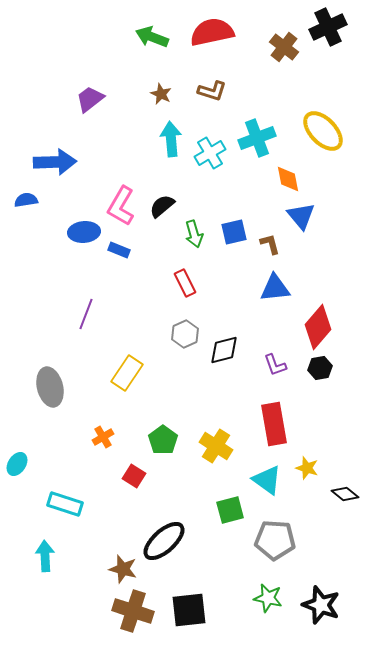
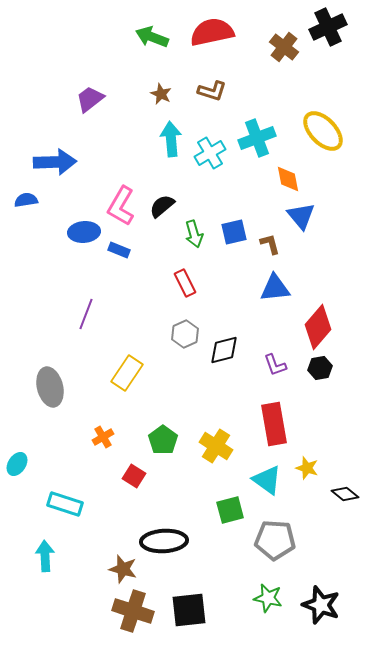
black ellipse at (164, 541): rotated 39 degrees clockwise
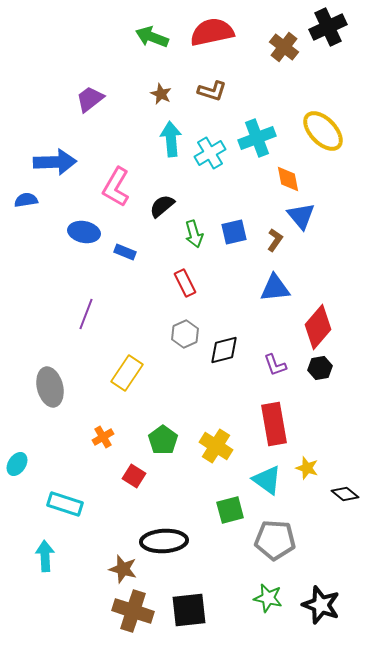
pink L-shape at (121, 206): moved 5 px left, 19 px up
blue ellipse at (84, 232): rotated 16 degrees clockwise
brown L-shape at (270, 244): moved 5 px right, 4 px up; rotated 50 degrees clockwise
blue rectangle at (119, 250): moved 6 px right, 2 px down
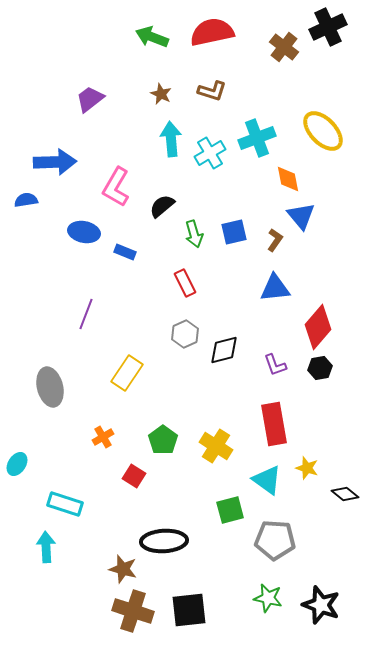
cyan arrow at (45, 556): moved 1 px right, 9 px up
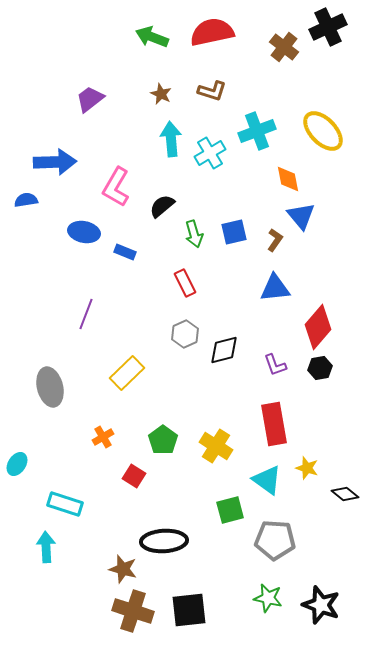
cyan cross at (257, 138): moved 7 px up
yellow rectangle at (127, 373): rotated 12 degrees clockwise
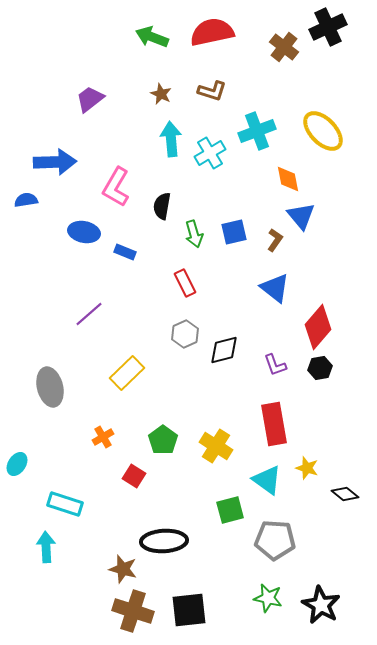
black semicircle at (162, 206): rotated 40 degrees counterclockwise
blue triangle at (275, 288): rotated 44 degrees clockwise
purple line at (86, 314): moved 3 px right; rotated 28 degrees clockwise
black star at (321, 605): rotated 9 degrees clockwise
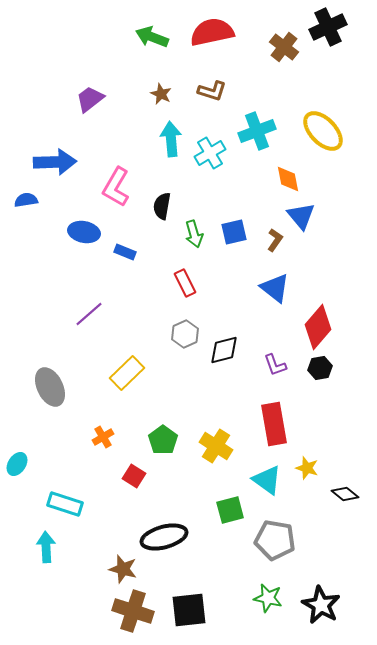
gray ellipse at (50, 387): rotated 12 degrees counterclockwise
gray pentagon at (275, 540): rotated 6 degrees clockwise
black ellipse at (164, 541): moved 4 px up; rotated 12 degrees counterclockwise
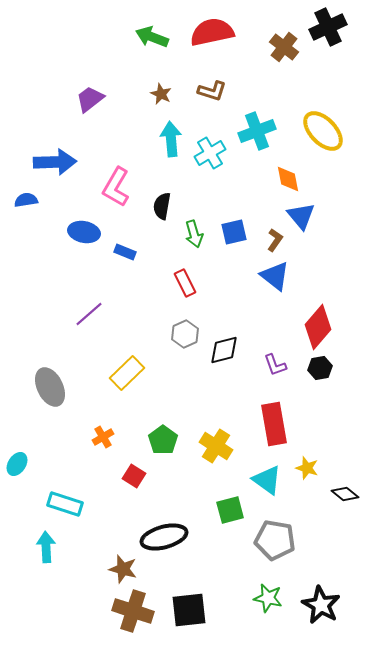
blue triangle at (275, 288): moved 12 px up
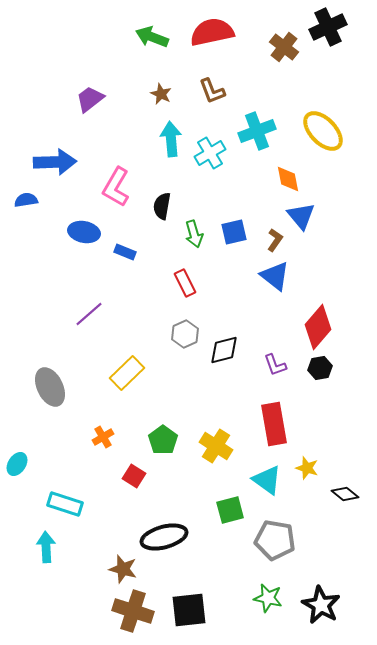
brown L-shape at (212, 91): rotated 52 degrees clockwise
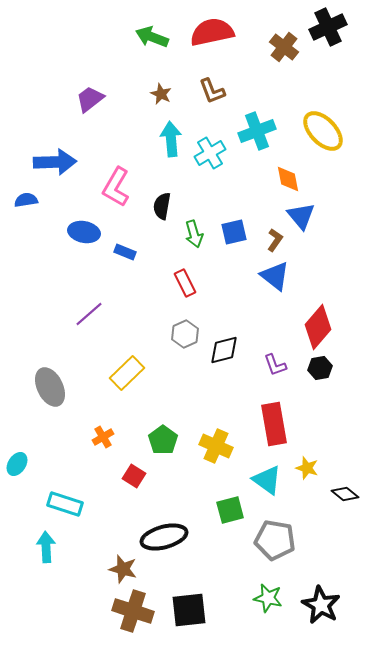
yellow cross at (216, 446): rotated 8 degrees counterclockwise
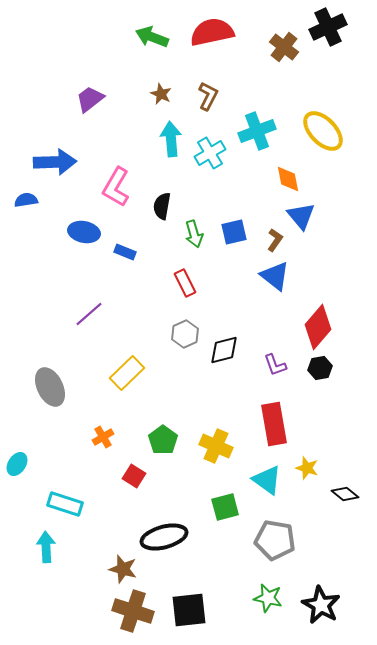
brown L-shape at (212, 91): moved 4 px left, 5 px down; rotated 132 degrees counterclockwise
green square at (230, 510): moved 5 px left, 3 px up
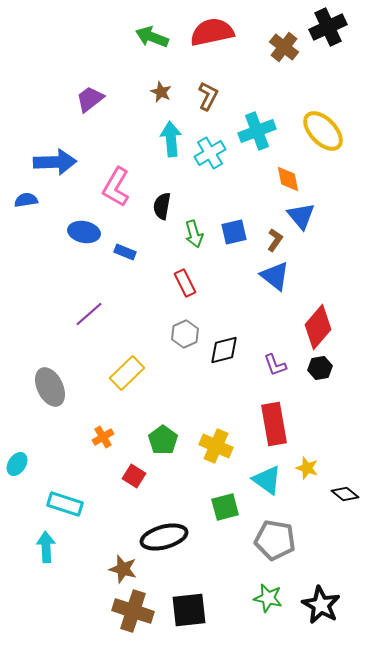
brown star at (161, 94): moved 2 px up
